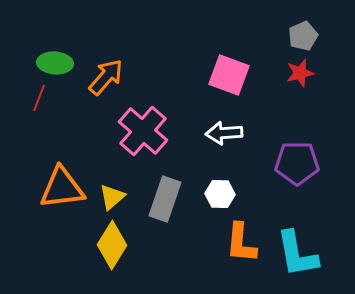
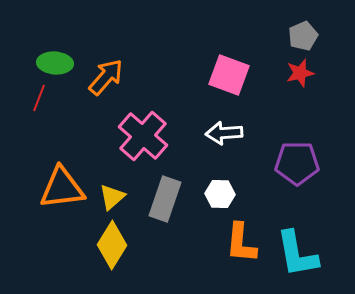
pink cross: moved 5 px down
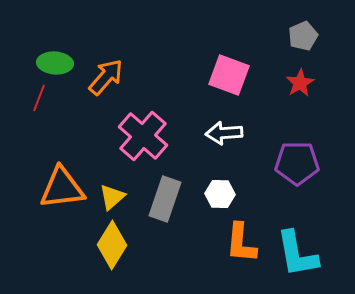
red star: moved 10 px down; rotated 16 degrees counterclockwise
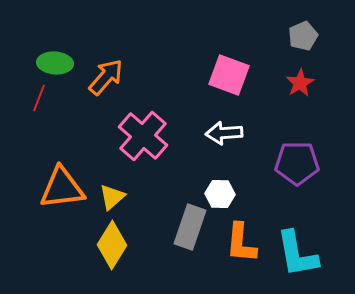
gray rectangle: moved 25 px right, 28 px down
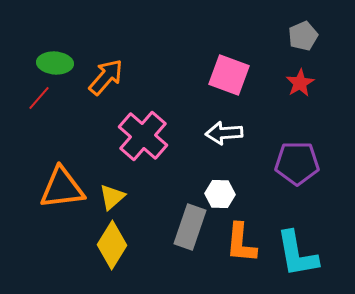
red line: rotated 20 degrees clockwise
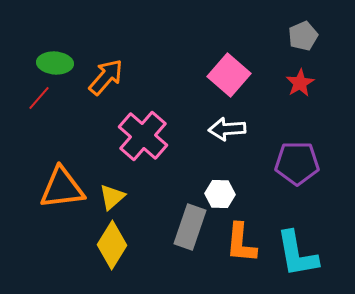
pink square: rotated 21 degrees clockwise
white arrow: moved 3 px right, 4 px up
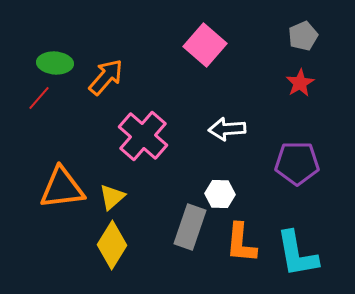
pink square: moved 24 px left, 30 px up
